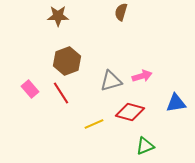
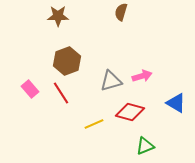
blue triangle: rotated 40 degrees clockwise
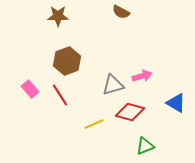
brown semicircle: rotated 78 degrees counterclockwise
gray triangle: moved 2 px right, 4 px down
red line: moved 1 px left, 2 px down
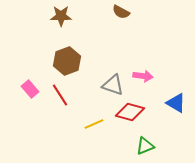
brown star: moved 3 px right
pink arrow: moved 1 px right; rotated 24 degrees clockwise
gray triangle: rotated 35 degrees clockwise
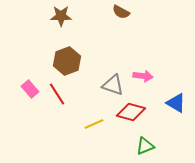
red line: moved 3 px left, 1 px up
red diamond: moved 1 px right
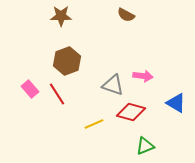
brown semicircle: moved 5 px right, 3 px down
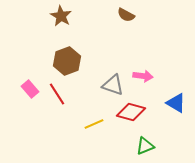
brown star: rotated 30 degrees clockwise
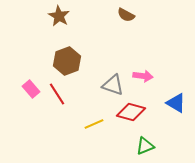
brown star: moved 2 px left
pink rectangle: moved 1 px right
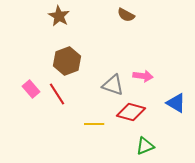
yellow line: rotated 24 degrees clockwise
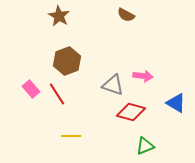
yellow line: moved 23 px left, 12 px down
